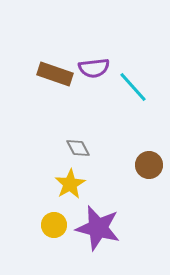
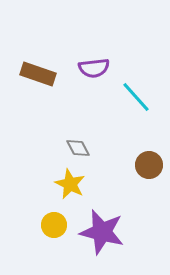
brown rectangle: moved 17 px left
cyan line: moved 3 px right, 10 px down
yellow star: rotated 16 degrees counterclockwise
purple star: moved 4 px right, 4 px down
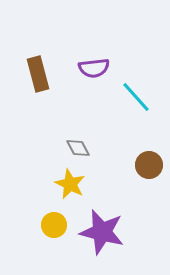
brown rectangle: rotated 56 degrees clockwise
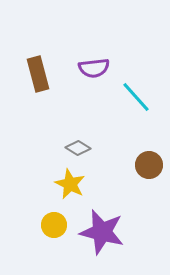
gray diamond: rotated 30 degrees counterclockwise
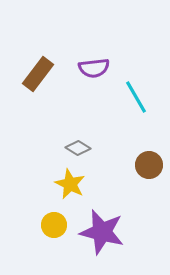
brown rectangle: rotated 52 degrees clockwise
cyan line: rotated 12 degrees clockwise
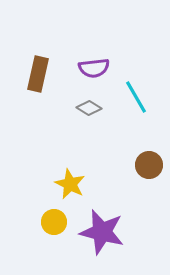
brown rectangle: rotated 24 degrees counterclockwise
gray diamond: moved 11 px right, 40 px up
yellow circle: moved 3 px up
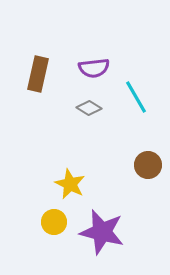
brown circle: moved 1 px left
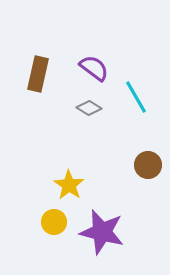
purple semicircle: rotated 136 degrees counterclockwise
yellow star: moved 1 px left, 1 px down; rotated 8 degrees clockwise
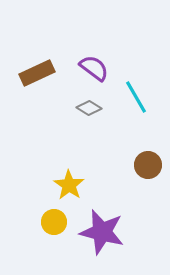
brown rectangle: moved 1 px left, 1 px up; rotated 52 degrees clockwise
